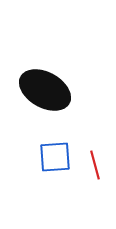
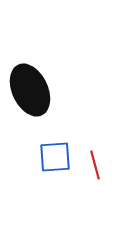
black ellipse: moved 15 px left; rotated 36 degrees clockwise
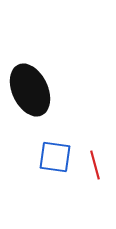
blue square: rotated 12 degrees clockwise
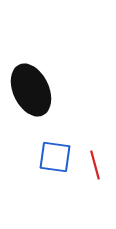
black ellipse: moved 1 px right
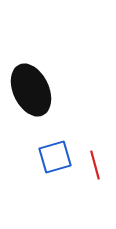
blue square: rotated 24 degrees counterclockwise
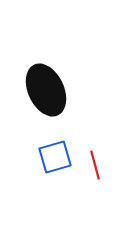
black ellipse: moved 15 px right
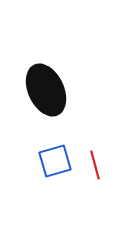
blue square: moved 4 px down
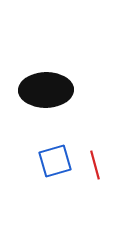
black ellipse: rotated 66 degrees counterclockwise
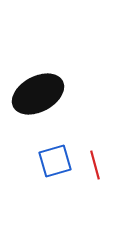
black ellipse: moved 8 px left, 4 px down; rotated 27 degrees counterclockwise
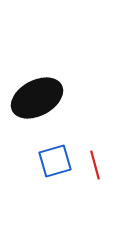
black ellipse: moved 1 px left, 4 px down
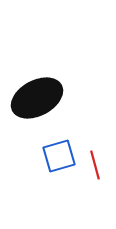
blue square: moved 4 px right, 5 px up
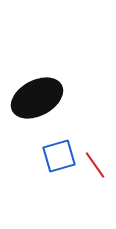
red line: rotated 20 degrees counterclockwise
